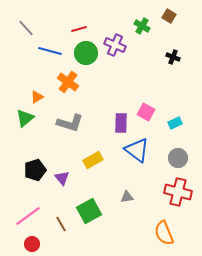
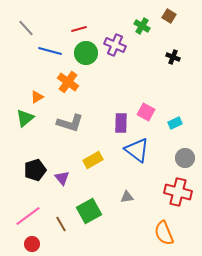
gray circle: moved 7 px right
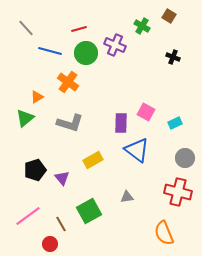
red circle: moved 18 px right
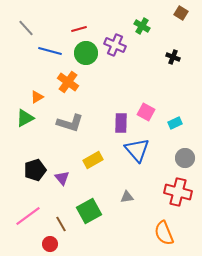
brown square: moved 12 px right, 3 px up
green triangle: rotated 12 degrees clockwise
blue triangle: rotated 12 degrees clockwise
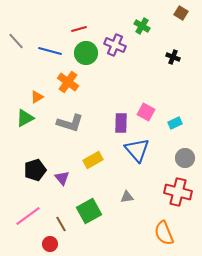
gray line: moved 10 px left, 13 px down
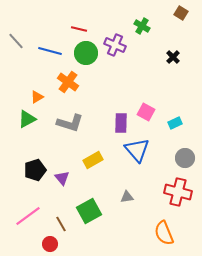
red line: rotated 28 degrees clockwise
black cross: rotated 24 degrees clockwise
green triangle: moved 2 px right, 1 px down
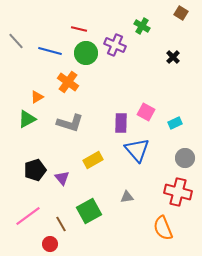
orange semicircle: moved 1 px left, 5 px up
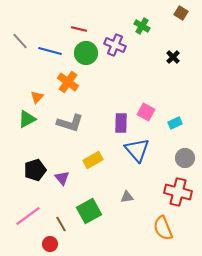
gray line: moved 4 px right
orange triangle: rotated 16 degrees counterclockwise
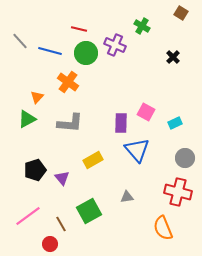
gray L-shape: rotated 12 degrees counterclockwise
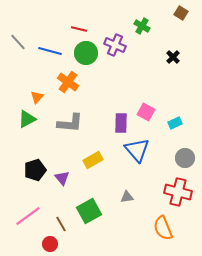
gray line: moved 2 px left, 1 px down
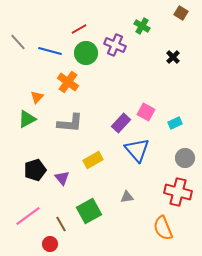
red line: rotated 42 degrees counterclockwise
purple rectangle: rotated 42 degrees clockwise
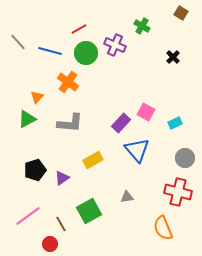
purple triangle: rotated 35 degrees clockwise
